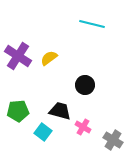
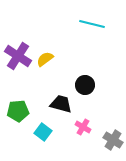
yellow semicircle: moved 4 px left, 1 px down
black trapezoid: moved 1 px right, 7 px up
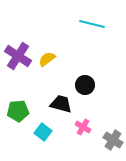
yellow semicircle: moved 2 px right
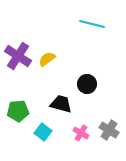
black circle: moved 2 px right, 1 px up
pink cross: moved 2 px left, 6 px down
gray cross: moved 4 px left, 10 px up
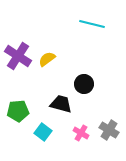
black circle: moved 3 px left
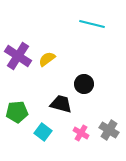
green pentagon: moved 1 px left, 1 px down
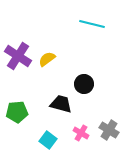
cyan square: moved 5 px right, 8 px down
